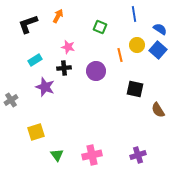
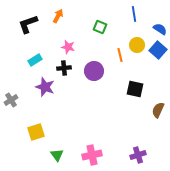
purple circle: moved 2 px left
brown semicircle: rotated 56 degrees clockwise
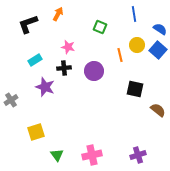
orange arrow: moved 2 px up
brown semicircle: rotated 105 degrees clockwise
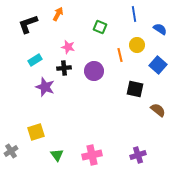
blue square: moved 15 px down
gray cross: moved 51 px down
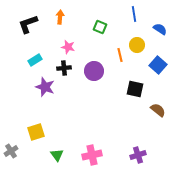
orange arrow: moved 2 px right, 3 px down; rotated 24 degrees counterclockwise
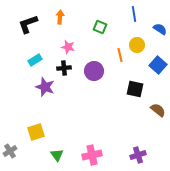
gray cross: moved 1 px left
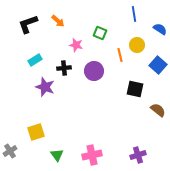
orange arrow: moved 2 px left, 4 px down; rotated 128 degrees clockwise
green square: moved 6 px down
pink star: moved 8 px right, 2 px up
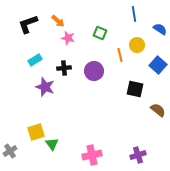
pink star: moved 8 px left, 7 px up
green triangle: moved 5 px left, 11 px up
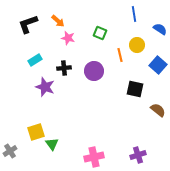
pink cross: moved 2 px right, 2 px down
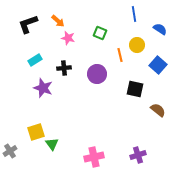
purple circle: moved 3 px right, 3 px down
purple star: moved 2 px left, 1 px down
